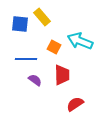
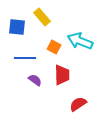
blue square: moved 3 px left, 3 px down
blue line: moved 1 px left, 1 px up
red semicircle: moved 3 px right
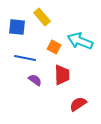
blue line: rotated 10 degrees clockwise
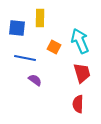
yellow rectangle: moved 2 px left, 1 px down; rotated 42 degrees clockwise
blue square: moved 1 px down
cyan arrow: rotated 45 degrees clockwise
red trapezoid: moved 20 px right, 2 px up; rotated 15 degrees counterclockwise
red semicircle: rotated 54 degrees counterclockwise
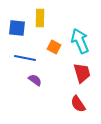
red semicircle: rotated 36 degrees counterclockwise
